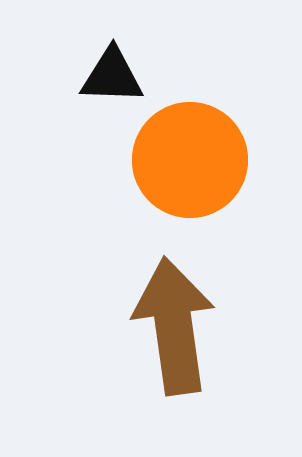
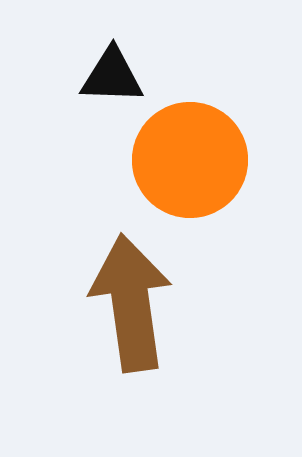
brown arrow: moved 43 px left, 23 px up
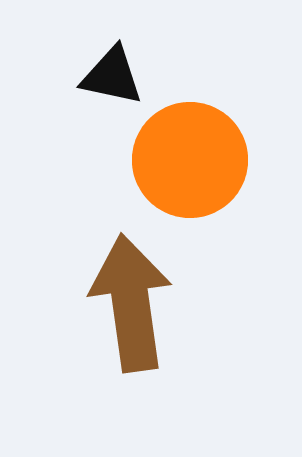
black triangle: rotated 10 degrees clockwise
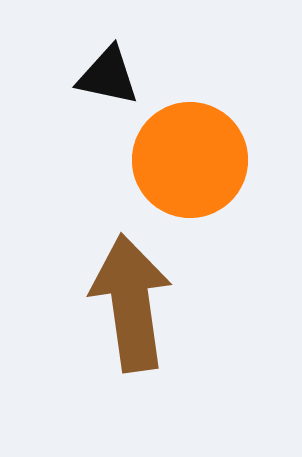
black triangle: moved 4 px left
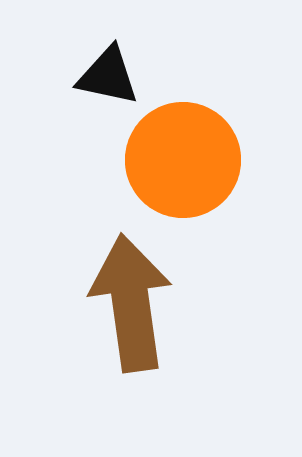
orange circle: moved 7 px left
